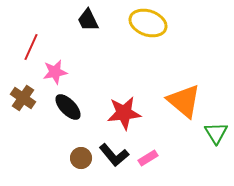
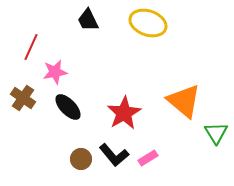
red star: rotated 24 degrees counterclockwise
brown circle: moved 1 px down
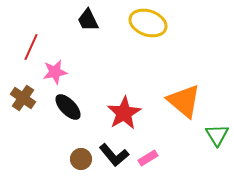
green triangle: moved 1 px right, 2 px down
